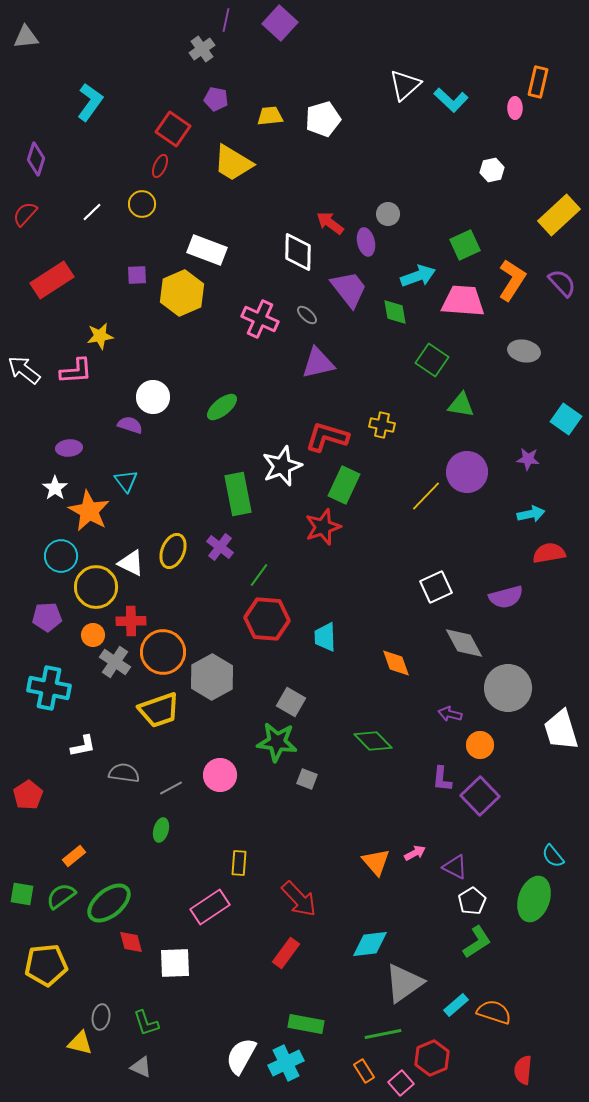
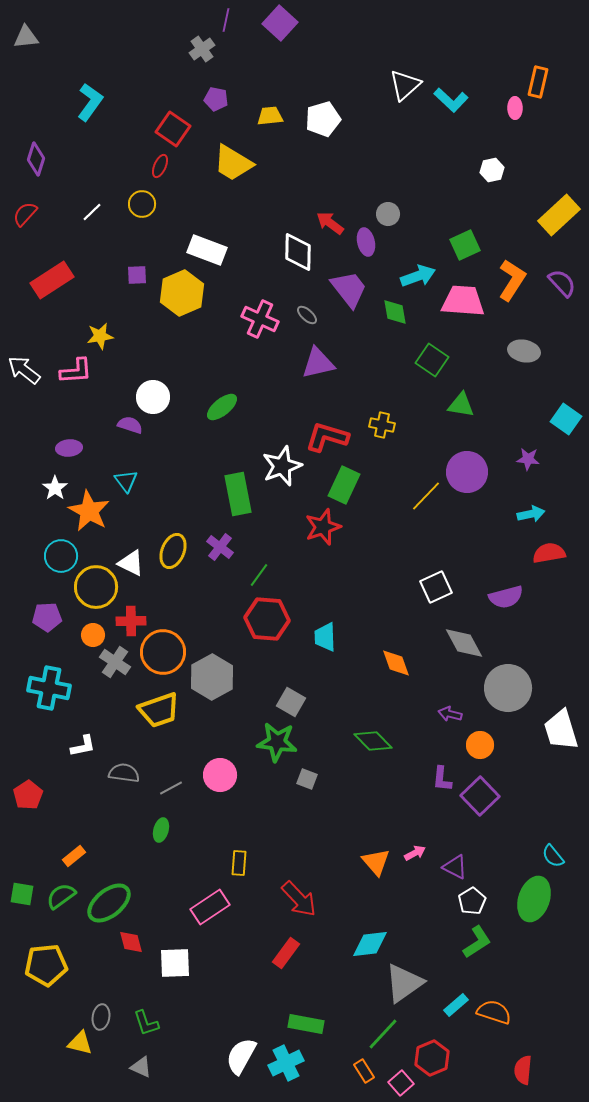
green line at (383, 1034): rotated 36 degrees counterclockwise
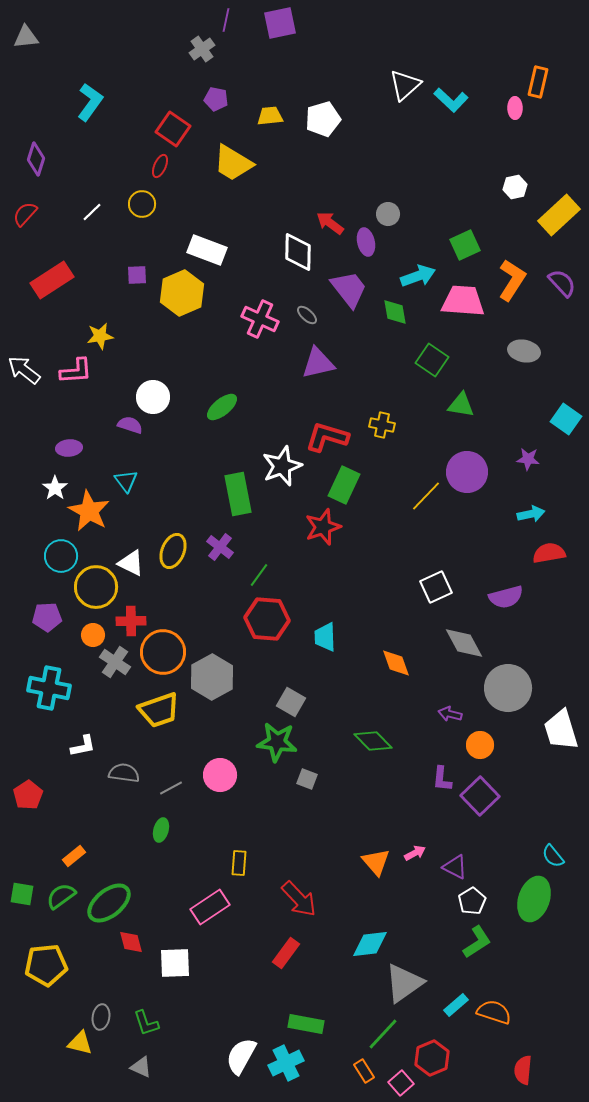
purple square at (280, 23): rotated 36 degrees clockwise
white hexagon at (492, 170): moved 23 px right, 17 px down
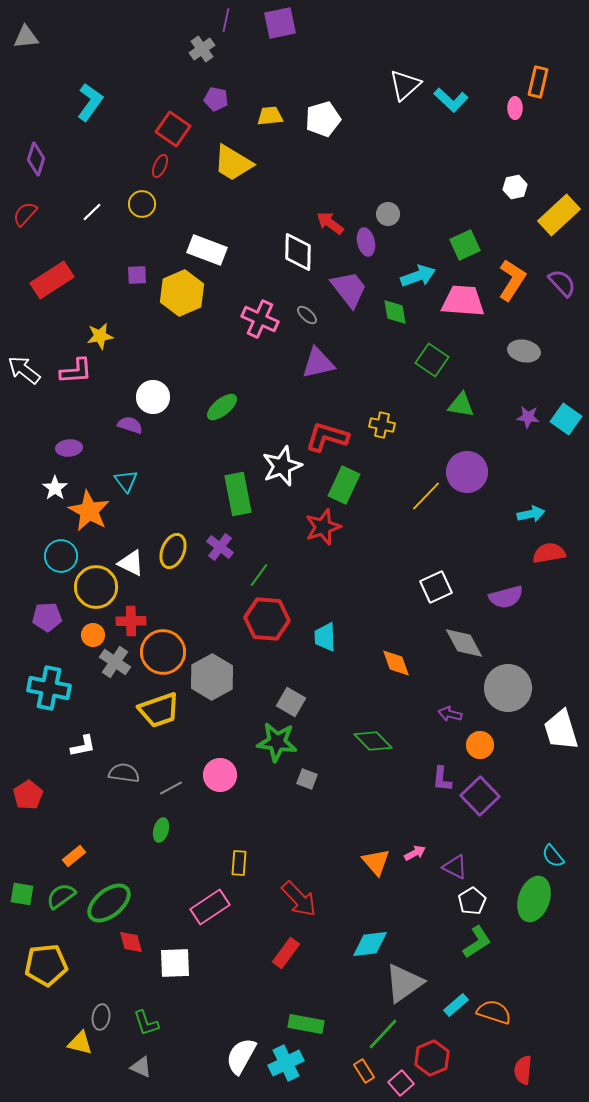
purple star at (528, 459): moved 42 px up
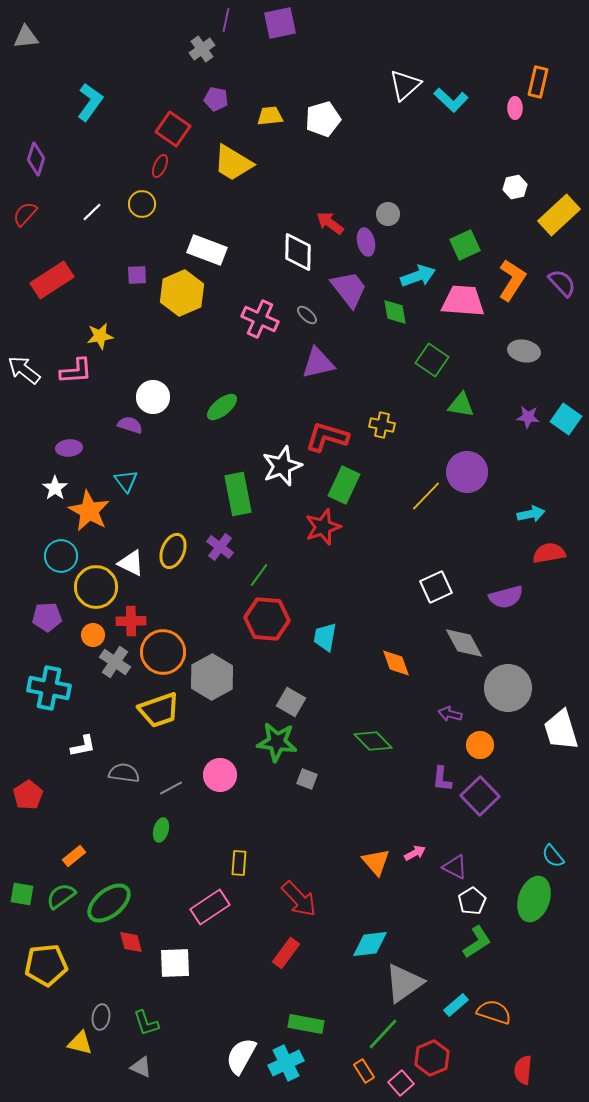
cyan trapezoid at (325, 637): rotated 12 degrees clockwise
